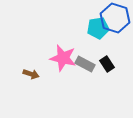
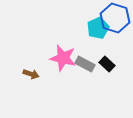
cyan pentagon: rotated 15 degrees counterclockwise
black rectangle: rotated 14 degrees counterclockwise
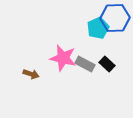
blue hexagon: rotated 20 degrees counterclockwise
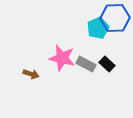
pink star: moved 1 px left
gray rectangle: moved 1 px right
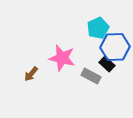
blue hexagon: moved 29 px down
gray rectangle: moved 5 px right, 12 px down
brown arrow: rotated 112 degrees clockwise
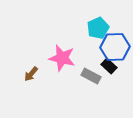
black rectangle: moved 2 px right, 2 px down
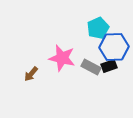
blue hexagon: moved 1 px left
black rectangle: rotated 63 degrees counterclockwise
gray rectangle: moved 9 px up
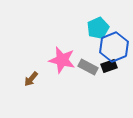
blue hexagon: rotated 20 degrees counterclockwise
pink star: moved 2 px down
gray rectangle: moved 3 px left
brown arrow: moved 5 px down
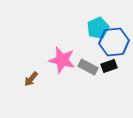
blue hexagon: moved 5 px up; rotated 16 degrees clockwise
